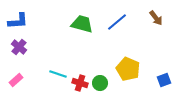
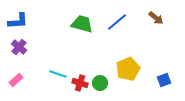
brown arrow: rotated 14 degrees counterclockwise
yellow pentagon: rotated 25 degrees clockwise
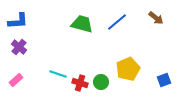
green circle: moved 1 px right, 1 px up
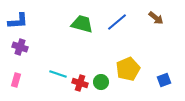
purple cross: moved 1 px right; rotated 21 degrees counterclockwise
pink rectangle: rotated 32 degrees counterclockwise
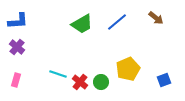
green trapezoid: rotated 135 degrees clockwise
purple cross: moved 3 px left; rotated 21 degrees clockwise
red cross: moved 1 px up; rotated 21 degrees clockwise
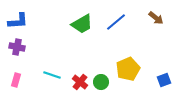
blue line: moved 1 px left
purple cross: rotated 28 degrees counterclockwise
cyan line: moved 6 px left, 1 px down
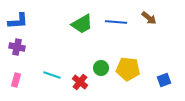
brown arrow: moved 7 px left
blue line: rotated 45 degrees clockwise
yellow pentagon: rotated 30 degrees clockwise
green circle: moved 14 px up
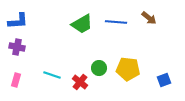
green circle: moved 2 px left
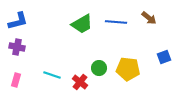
blue L-shape: rotated 10 degrees counterclockwise
blue square: moved 23 px up
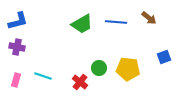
cyan line: moved 9 px left, 1 px down
